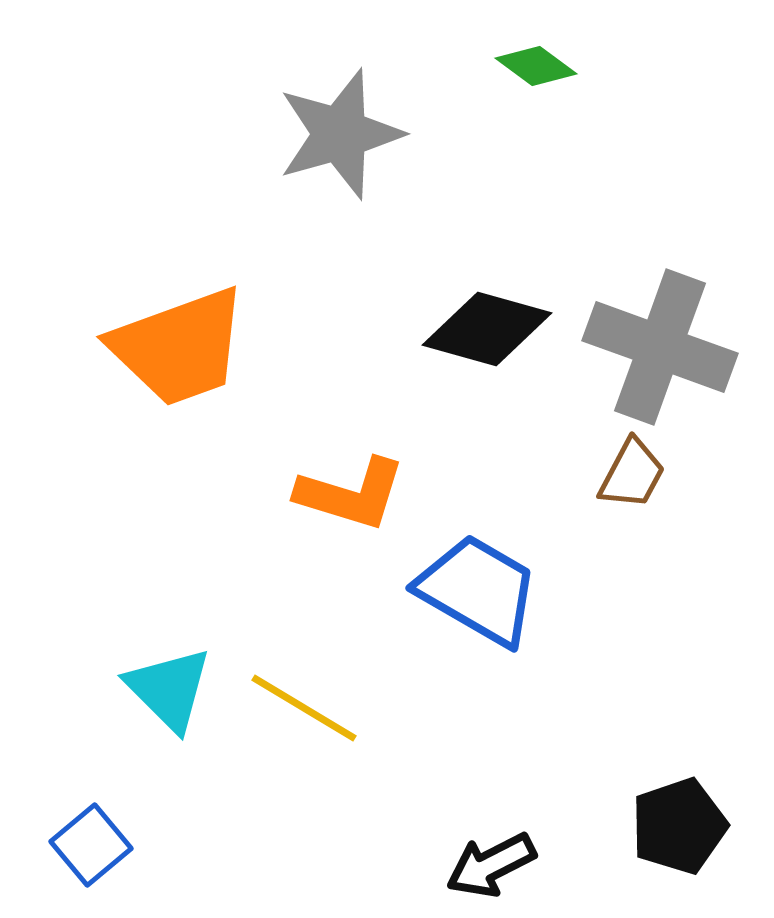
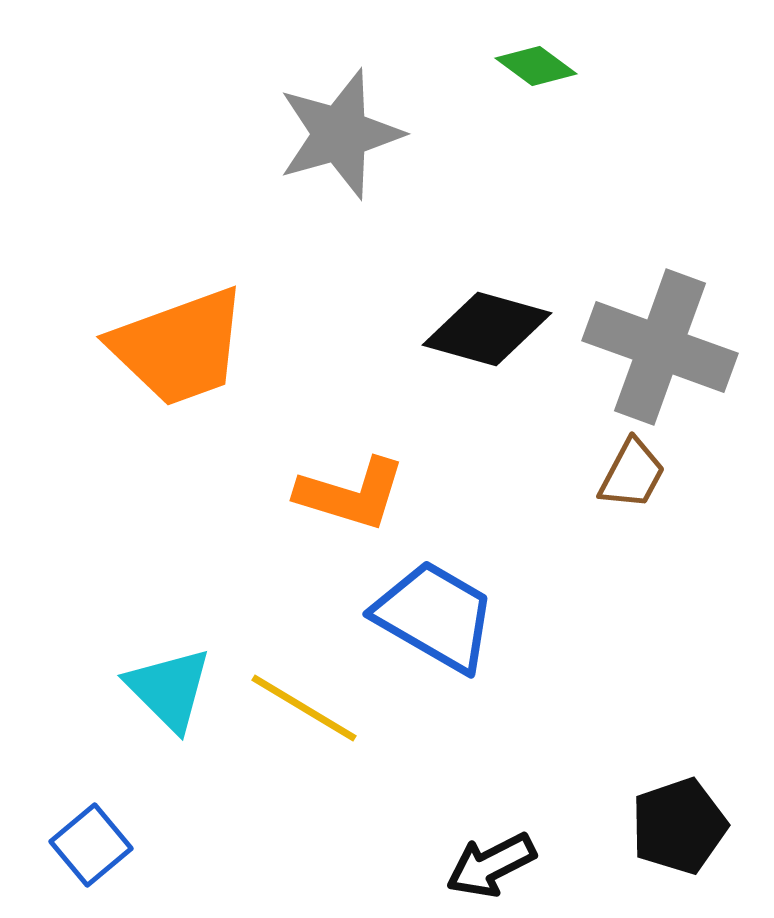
blue trapezoid: moved 43 px left, 26 px down
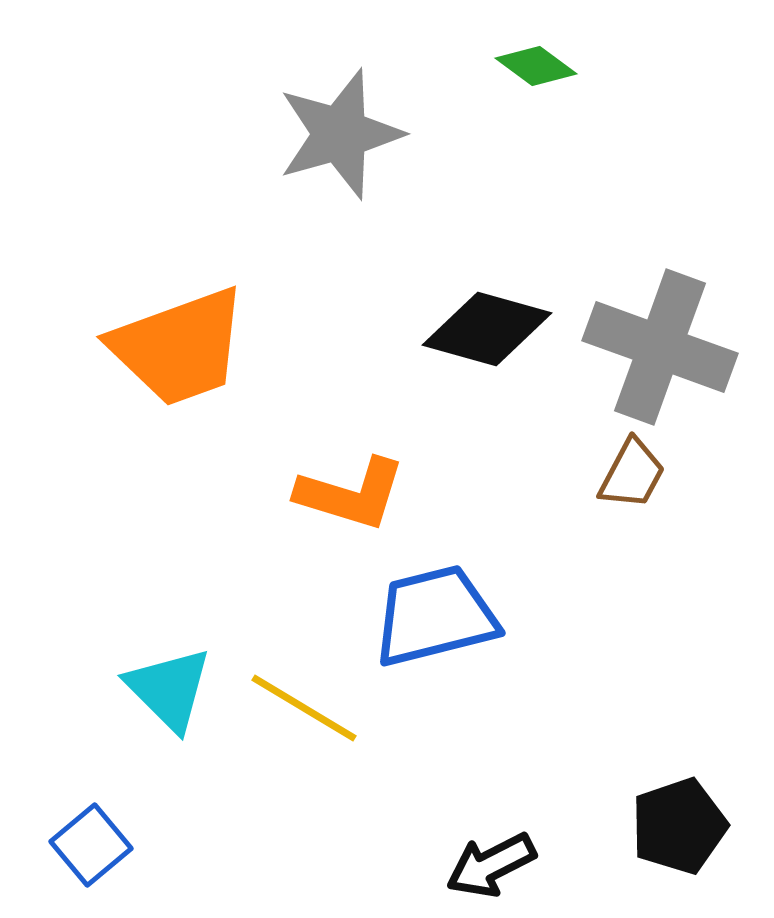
blue trapezoid: rotated 44 degrees counterclockwise
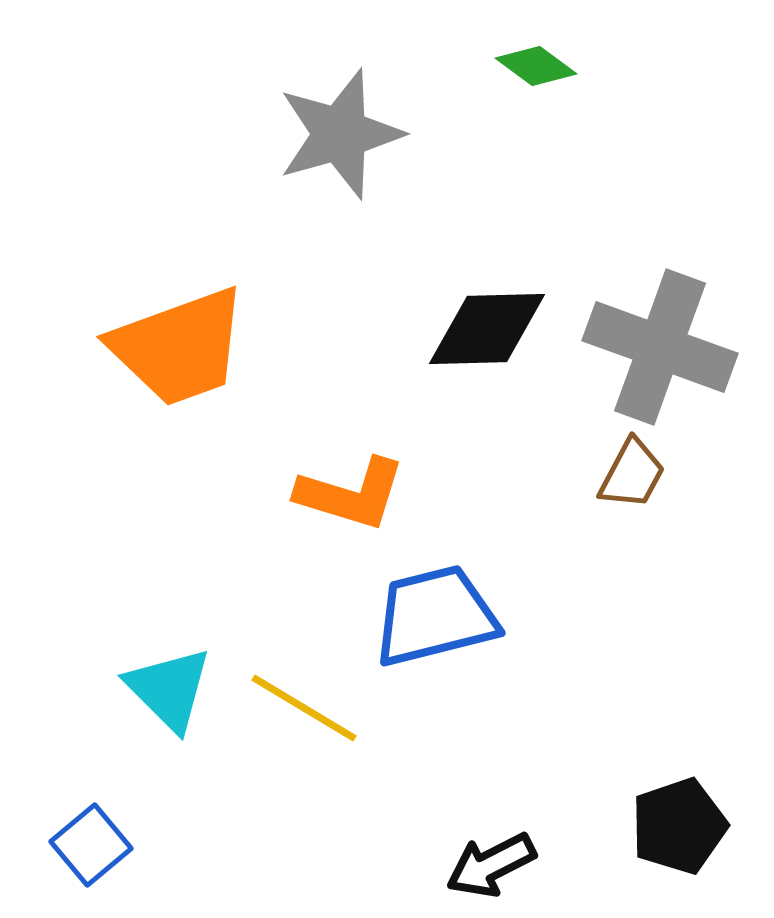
black diamond: rotated 17 degrees counterclockwise
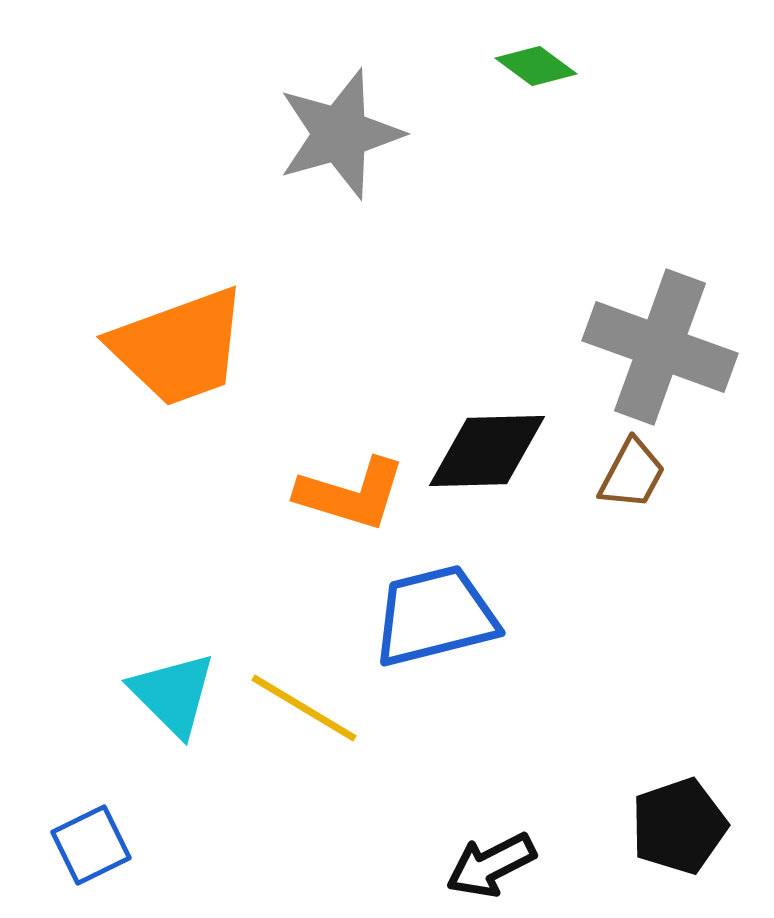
black diamond: moved 122 px down
cyan triangle: moved 4 px right, 5 px down
blue square: rotated 14 degrees clockwise
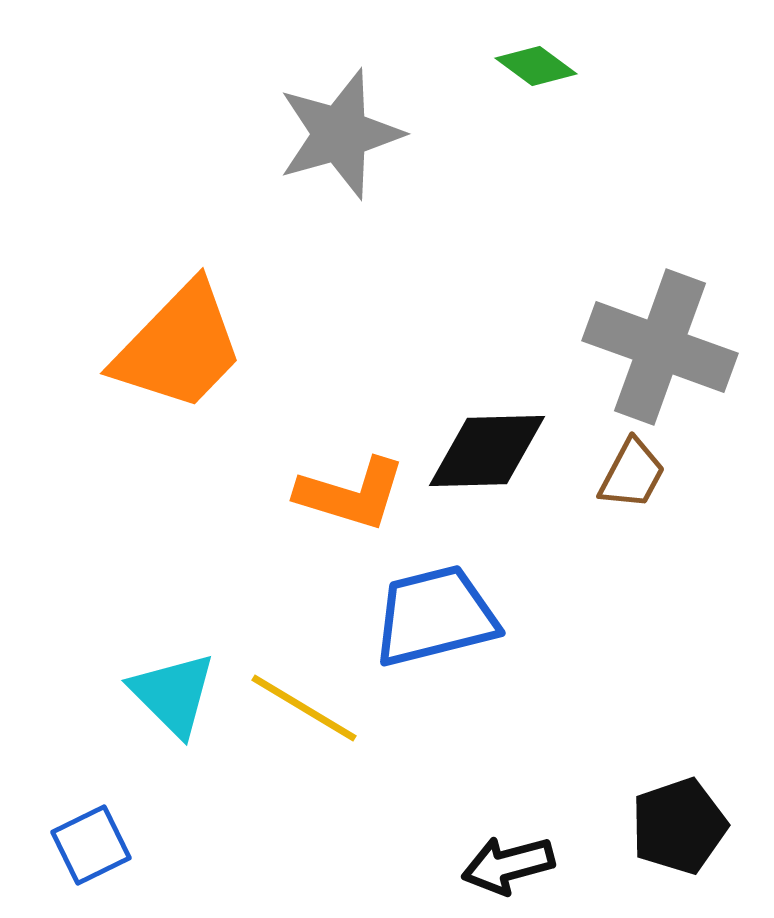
orange trapezoid: rotated 26 degrees counterclockwise
black arrow: moved 17 px right; rotated 12 degrees clockwise
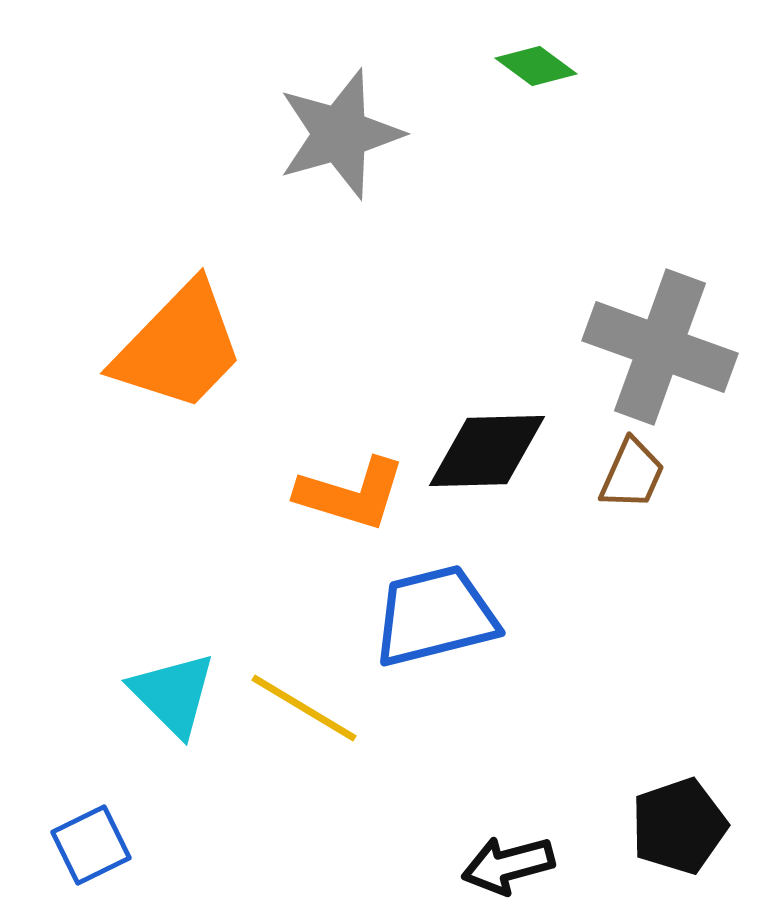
brown trapezoid: rotated 4 degrees counterclockwise
